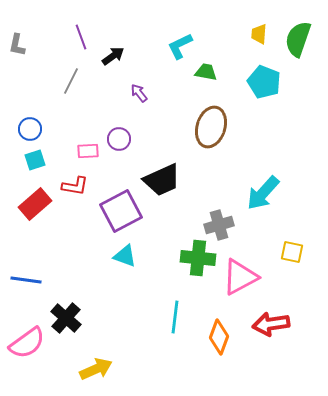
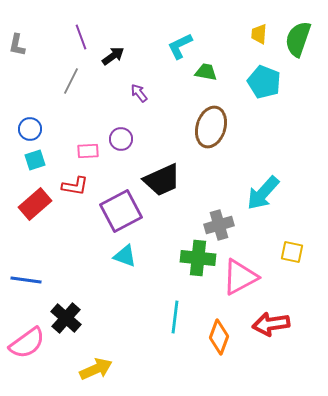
purple circle: moved 2 px right
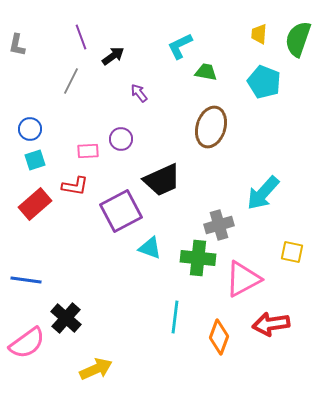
cyan triangle: moved 25 px right, 8 px up
pink triangle: moved 3 px right, 2 px down
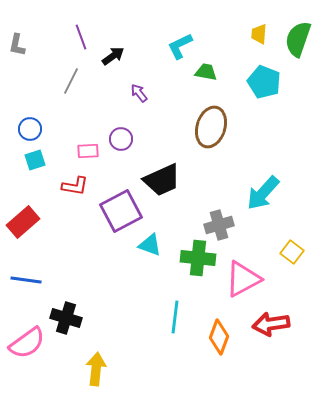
red rectangle: moved 12 px left, 18 px down
cyan triangle: moved 3 px up
yellow square: rotated 25 degrees clockwise
black cross: rotated 24 degrees counterclockwise
yellow arrow: rotated 60 degrees counterclockwise
